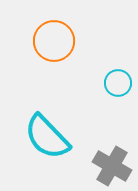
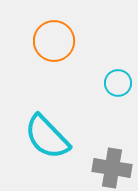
gray cross: moved 2 px down; rotated 21 degrees counterclockwise
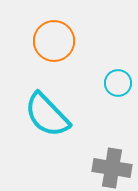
cyan semicircle: moved 22 px up
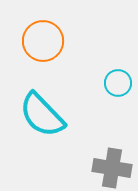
orange circle: moved 11 px left
cyan semicircle: moved 5 px left
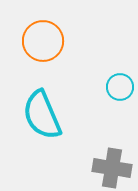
cyan circle: moved 2 px right, 4 px down
cyan semicircle: rotated 21 degrees clockwise
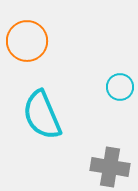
orange circle: moved 16 px left
gray cross: moved 2 px left, 1 px up
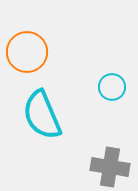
orange circle: moved 11 px down
cyan circle: moved 8 px left
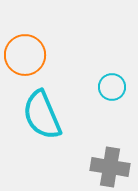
orange circle: moved 2 px left, 3 px down
